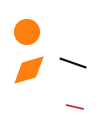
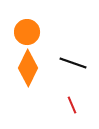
orange diamond: moved 1 px left, 2 px up; rotated 48 degrees counterclockwise
red line: moved 3 px left, 2 px up; rotated 54 degrees clockwise
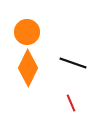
red line: moved 1 px left, 2 px up
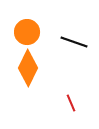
black line: moved 1 px right, 21 px up
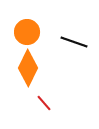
red line: moved 27 px left; rotated 18 degrees counterclockwise
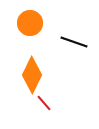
orange circle: moved 3 px right, 9 px up
orange diamond: moved 4 px right, 7 px down
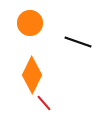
black line: moved 4 px right
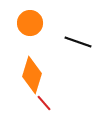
orange diamond: rotated 9 degrees counterclockwise
